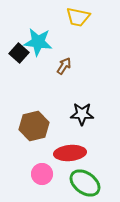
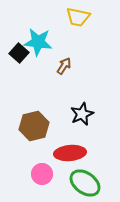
black star: rotated 25 degrees counterclockwise
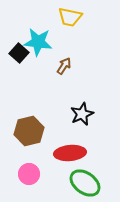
yellow trapezoid: moved 8 px left
brown hexagon: moved 5 px left, 5 px down
pink circle: moved 13 px left
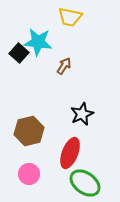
red ellipse: rotated 64 degrees counterclockwise
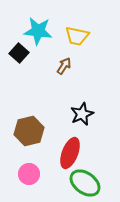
yellow trapezoid: moved 7 px right, 19 px down
cyan star: moved 11 px up
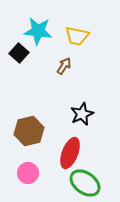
pink circle: moved 1 px left, 1 px up
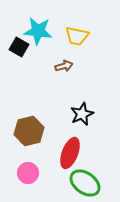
black square: moved 6 px up; rotated 12 degrees counterclockwise
brown arrow: rotated 42 degrees clockwise
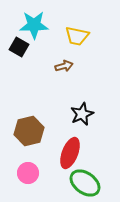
cyan star: moved 4 px left, 6 px up; rotated 8 degrees counterclockwise
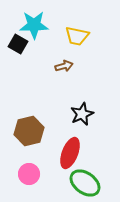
black square: moved 1 px left, 3 px up
pink circle: moved 1 px right, 1 px down
